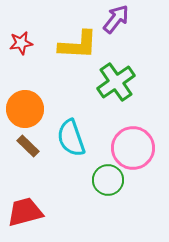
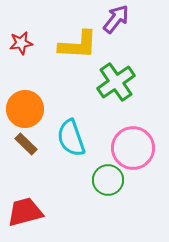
brown rectangle: moved 2 px left, 2 px up
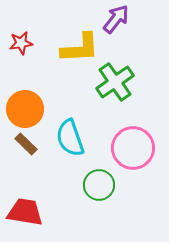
yellow L-shape: moved 2 px right, 3 px down; rotated 6 degrees counterclockwise
green cross: moved 1 px left
cyan semicircle: moved 1 px left
green circle: moved 9 px left, 5 px down
red trapezoid: rotated 24 degrees clockwise
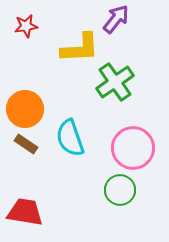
red star: moved 5 px right, 17 px up
brown rectangle: rotated 10 degrees counterclockwise
green circle: moved 21 px right, 5 px down
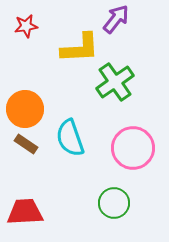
green circle: moved 6 px left, 13 px down
red trapezoid: rotated 12 degrees counterclockwise
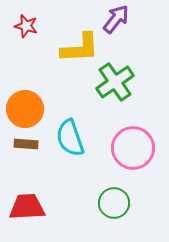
red star: rotated 25 degrees clockwise
brown rectangle: rotated 30 degrees counterclockwise
red trapezoid: moved 2 px right, 5 px up
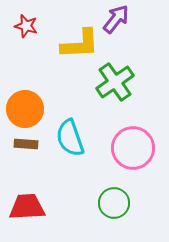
yellow L-shape: moved 4 px up
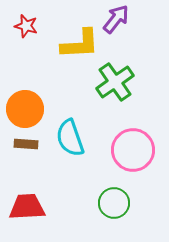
pink circle: moved 2 px down
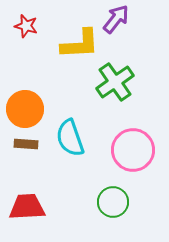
green circle: moved 1 px left, 1 px up
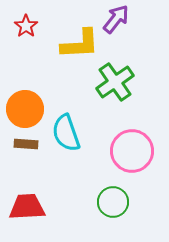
red star: rotated 20 degrees clockwise
cyan semicircle: moved 4 px left, 5 px up
pink circle: moved 1 px left, 1 px down
